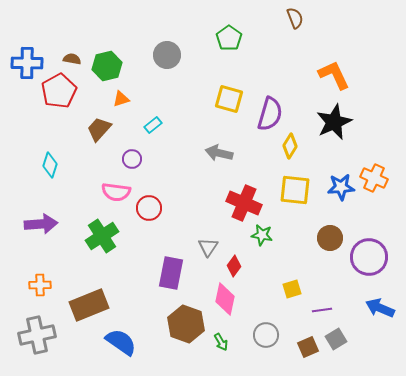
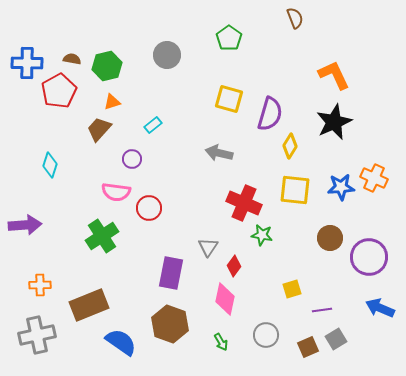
orange triangle at (121, 99): moved 9 px left, 3 px down
purple arrow at (41, 224): moved 16 px left, 1 px down
brown hexagon at (186, 324): moved 16 px left
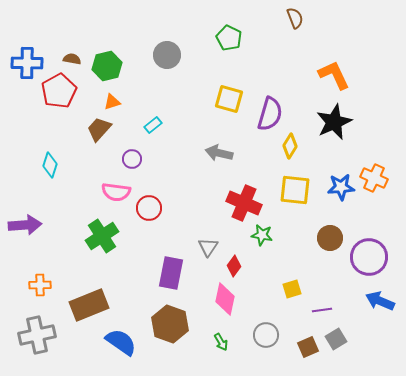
green pentagon at (229, 38): rotated 10 degrees counterclockwise
blue arrow at (380, 308): moved 7 px up
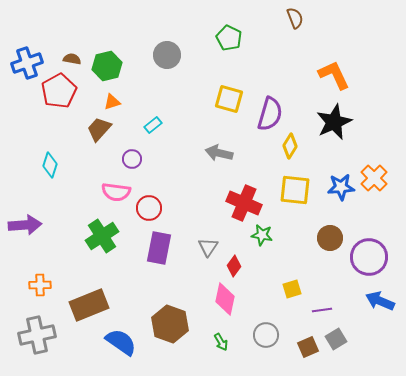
blue cross at (27, 63): rotated 20 degrees counterclockwise
orange cross at (374, 178): rotated 20 degrees clockwise
purple rectangle at (171, 273): moved 12 px left, 25 px up
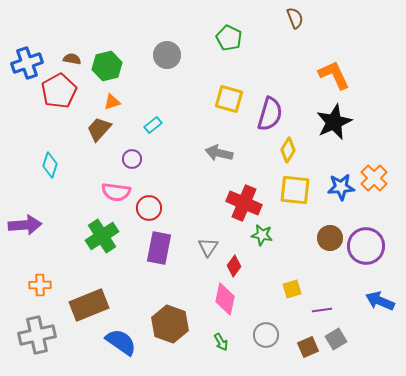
yellow diamond at (290, 146): moved 2 px left, 4 px down
purple circle at (369, 257): moved 3 px left, 11 px up
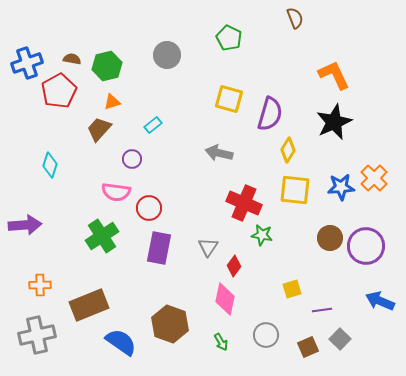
gray square at (336, 339): moved 4 px right; rotated 15 degrees counterclockwise
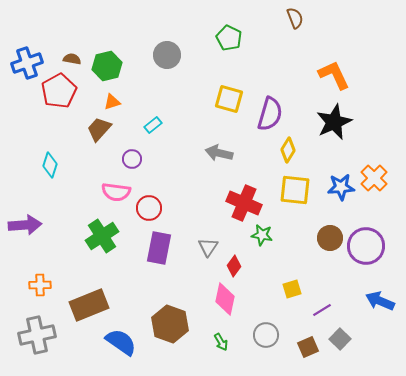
purple line at (322, 310): rotated 24 degrees counterclockwise
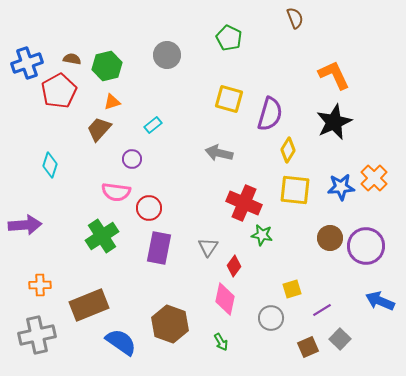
gray circle at (266, 335): moved 5 px right, 17 px up
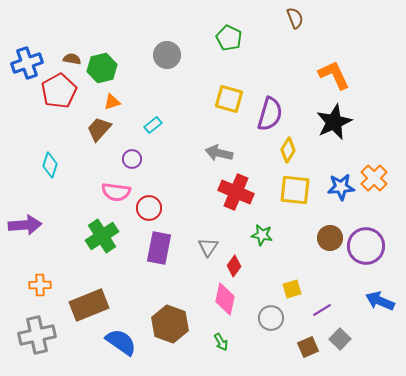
green hexagon at (107, 66): moved 5 px left, 2 px down
red cross at (244, 203): moved 8 px left, 11 px up
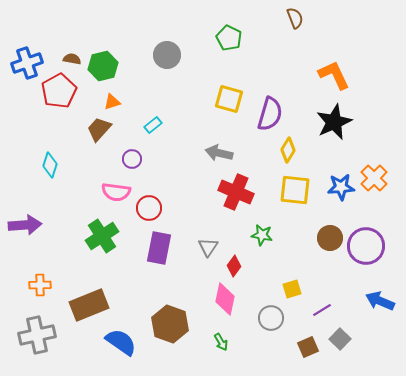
green hexagon at (102, 68): moved 1 px right, 2 px up
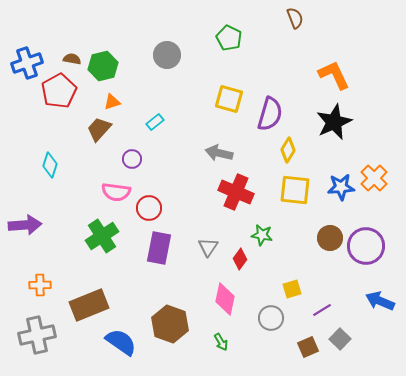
cyan rectangle at (153, 125): moved 2 px right, 3 px up
red diamond at (234, 266): moved 6 px right, 7 px up
